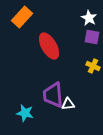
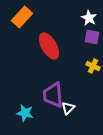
white triangle: moved 4 px down; rotated 40 degrees counterclockwise
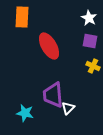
orange rectangle: rotated 40 degrees counterclockwise
purple square: moved 2 px left, 4 px down
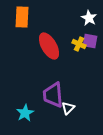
yellow cross: moved 14 px left, 22 px up
cyan star: rotated 30 degrees clockwise
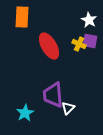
white star: moved 2 px down
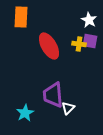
orange rectangle: moved 1 px left
yellow cross: rotated 16 degrees counterclockwise
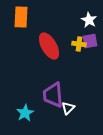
purple square: rotated 21 degrees counterclockwise
